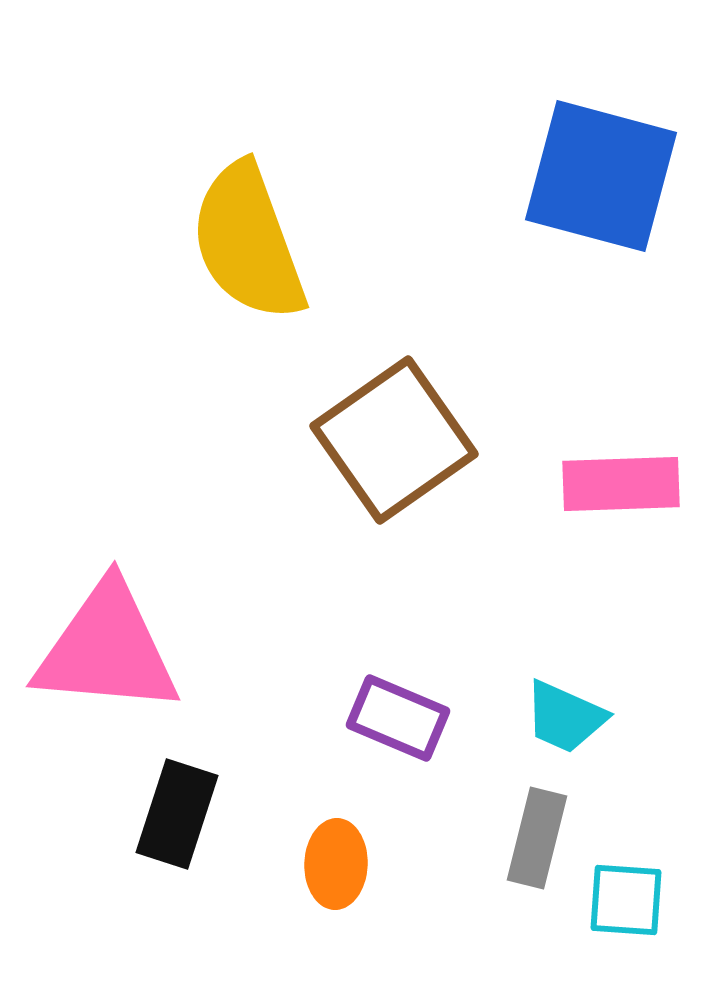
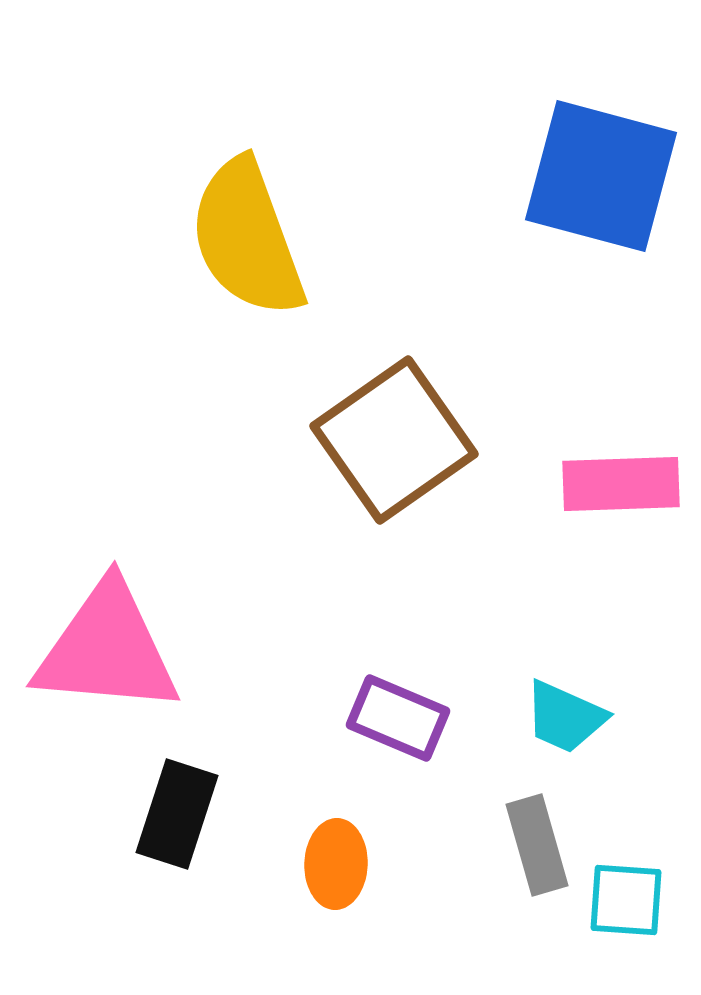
yellow semicircle: moved 1 px left, 4 px up
gray rectangle: moved 7 px down; rotated 30 degrees counterclockwise
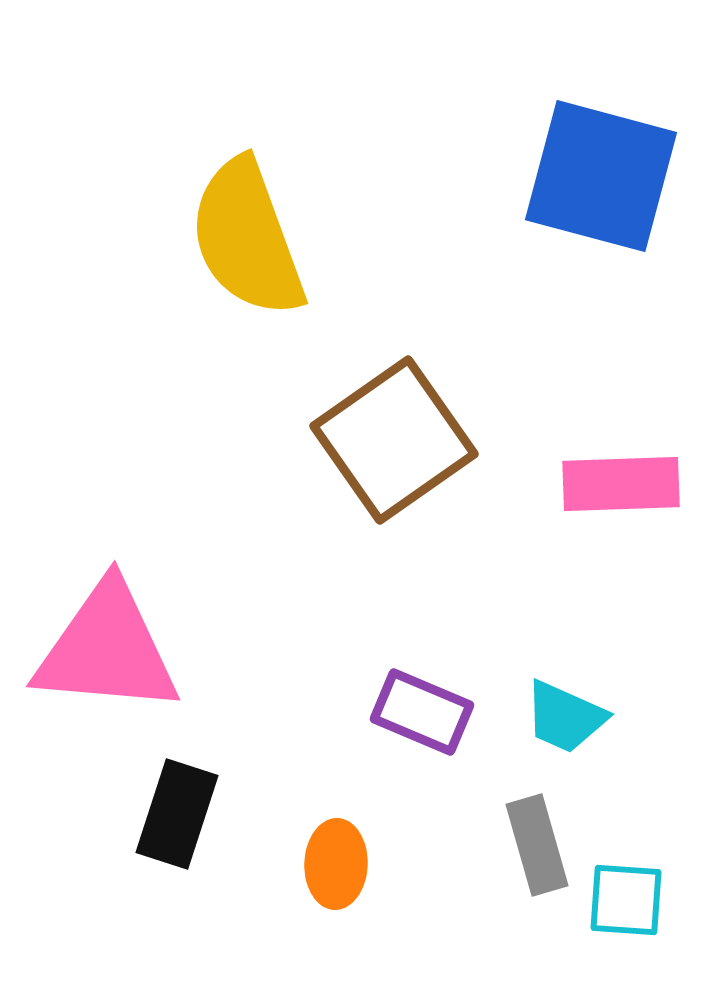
purple rectangle: moved 24 px right, 6 px up
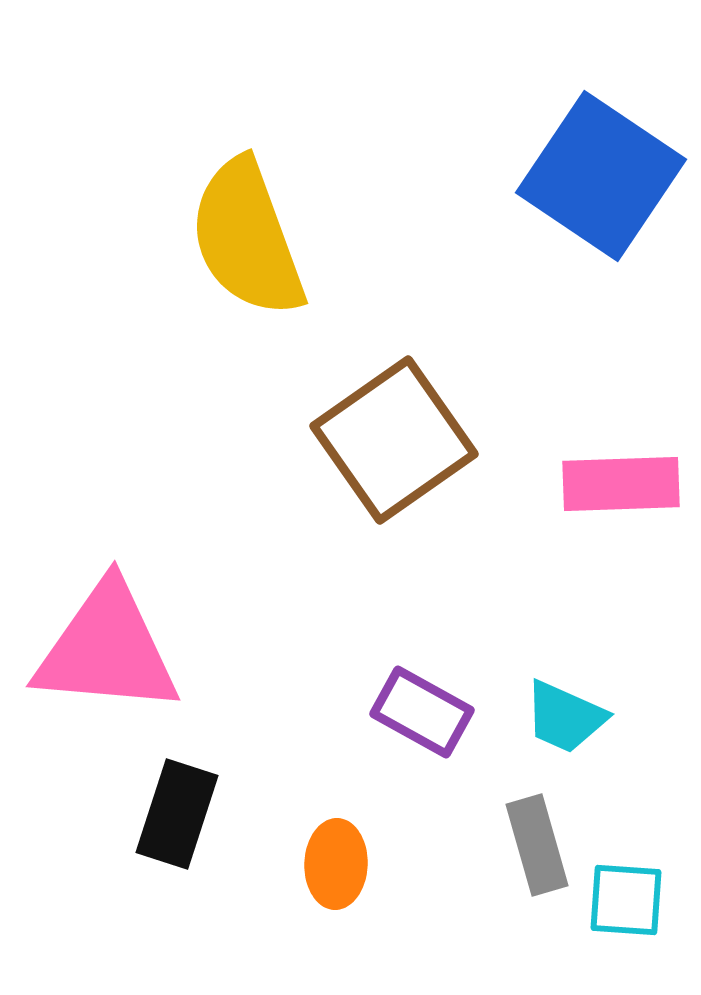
blue square: rotated 19 degrees clockwise
purple rectangle: rotated 6 degrees clockwise
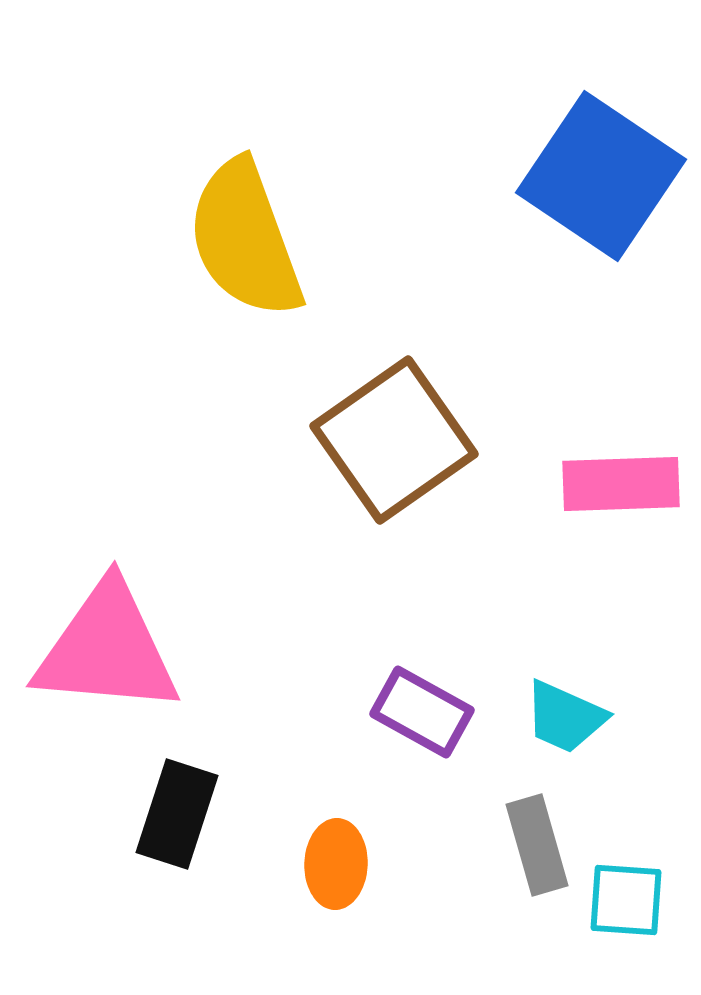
yellow semicircle: moved 2 px left, 1 px down
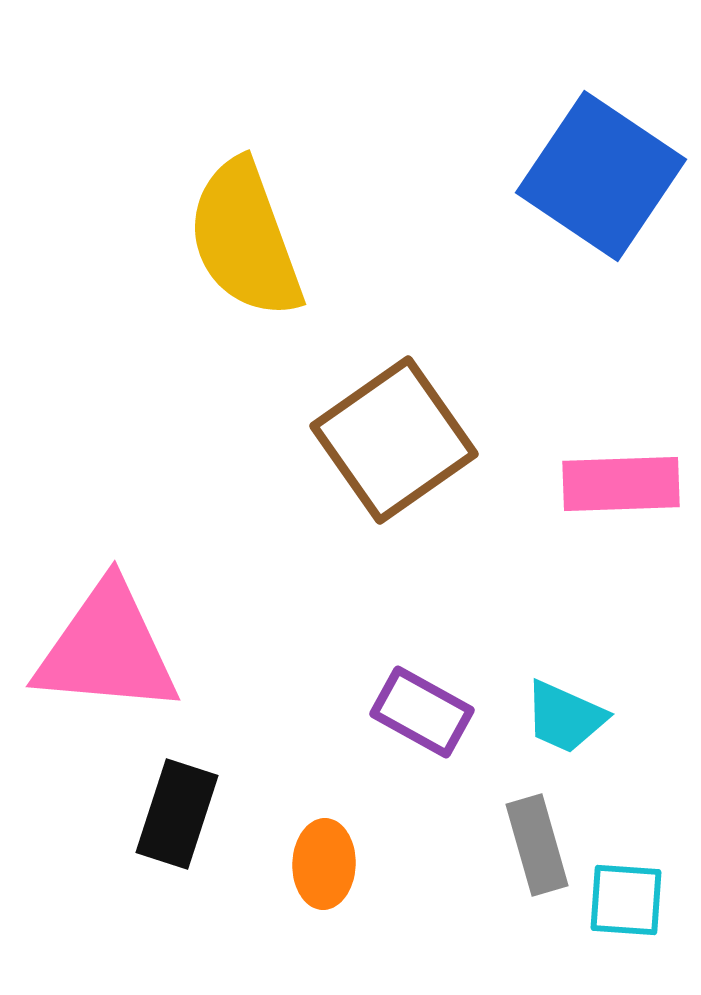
orange ellipse: moved 12 px left
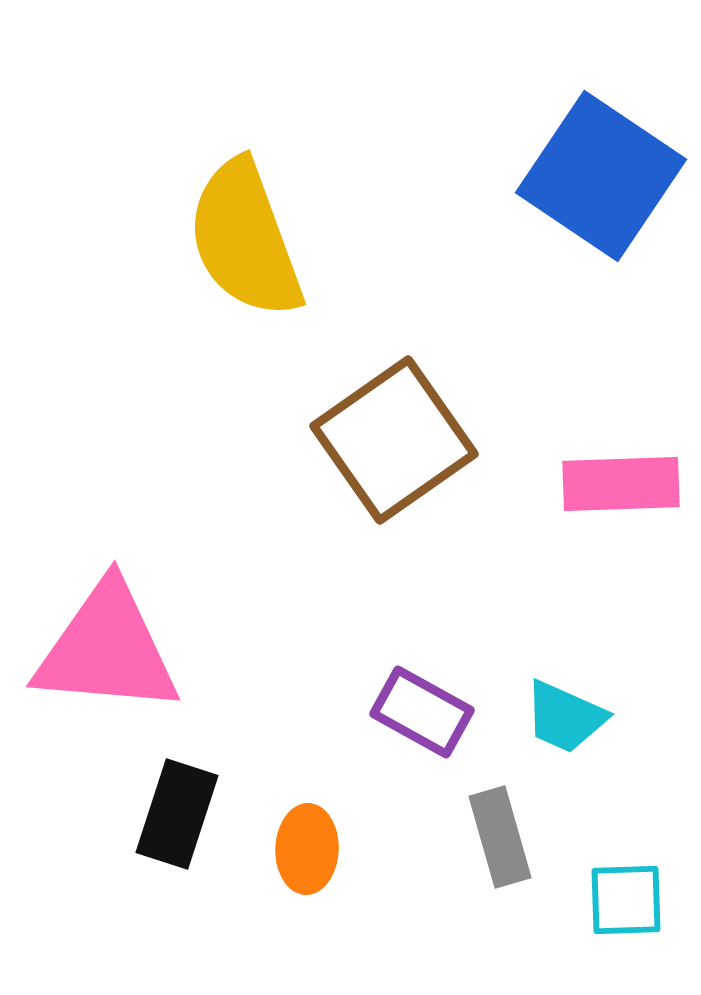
gray rectangle: moved 37 px left, 8 px up
orange ellipse: moved 17 px left, 15 px up
cyan square: rotated 6 degrees counterclockwise
